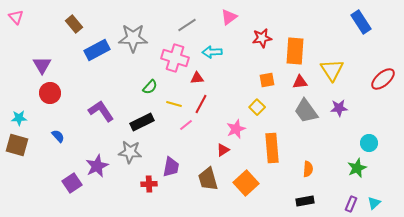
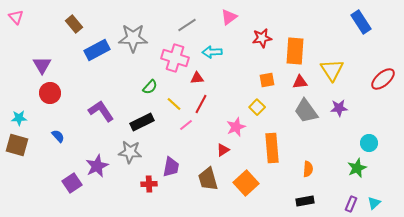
yellow line at (174, 104): rotated 28 degrees clockwise
pink star at (236, 129): moved 2 px up
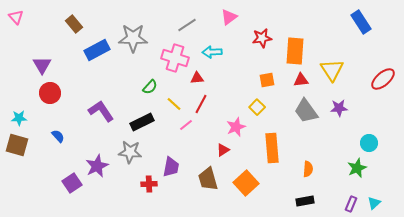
red triangle at (300, 82): moved 1 px right, 2 px up
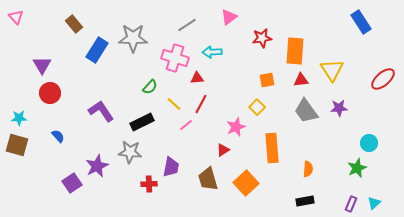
blue rectangle at (97, 50): rotated 30 degrees counterclockwise
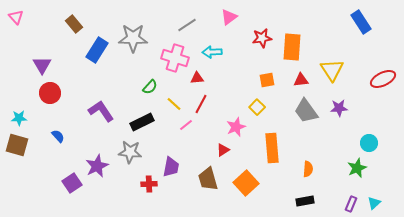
orange rectangle at (295, 51): moved 3 px left, 4 px up
red ellipse at (383, 79): rotated 15 degrees clockwise
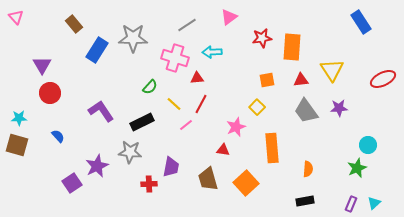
cyan circle at (369, 143): moved 1 px left, 2 px down
red triangle at (223, 150): rotated 40 degrees clockwise
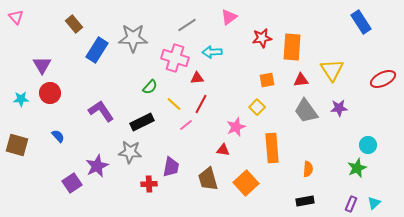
cyan star at (19, 118): moved 2 px right, 19 px up
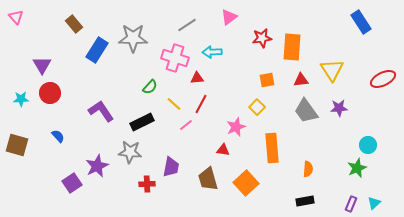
red cross at (149, 184): moved 2 px left
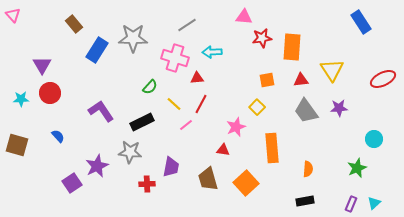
pink triangle at (16, 17): moved 3 px left, 2 px up
pink triangle at (229, 17): moved 15 px right; rotated 42 degrees clockwise
cyan circle at (368, 145): moved 6 px right, 6 px up
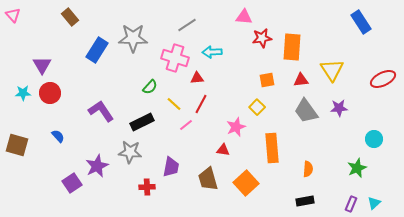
brown rectangle at (74, 24): moved 4 px left, 7 px up
cyan star at (21, 99): moved 2 px right, 6 px up
red cross at (147, 184): moved 3 px down
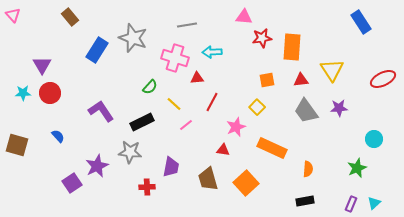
gray line at (187, 25): rotated 24 degrees clockwise
gray star at (133, 38): rotated 20 degrees clockwise
red line at (201, 104): moved 11 px right, 2 px up
orange rectangle at (272, 148): rotated 60 degrees counterclockwise
